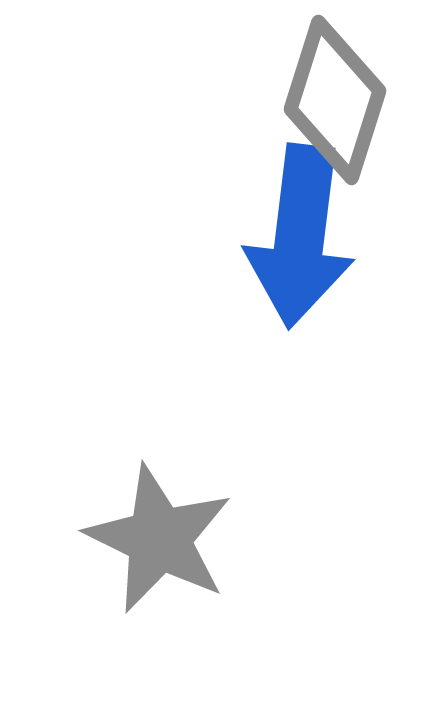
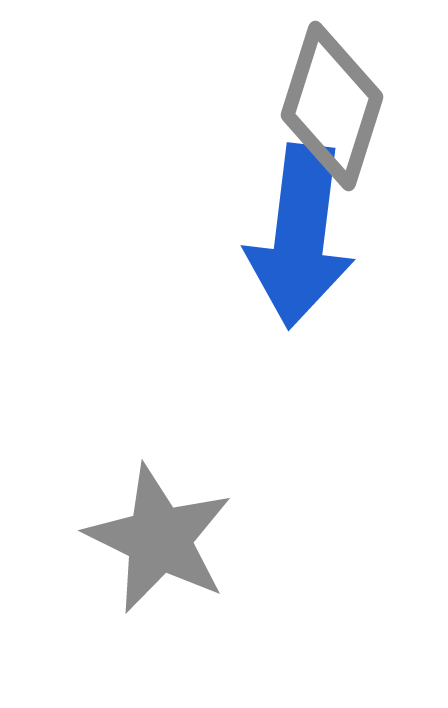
gray diamond: moved 3 px left, 6 px down
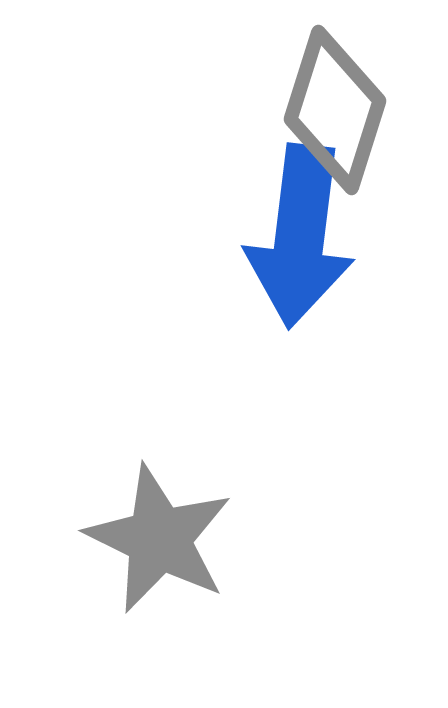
gray diamond: moved 3 px right, 4 px down
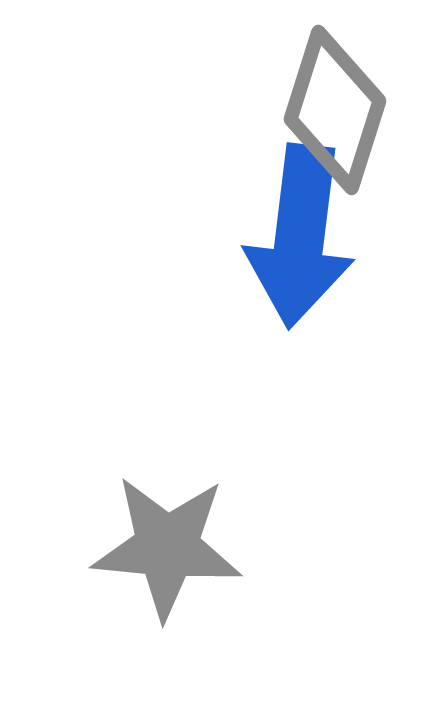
gray star: moved 8 px right, 8 px down; rotated 21 degrees counterclockwise
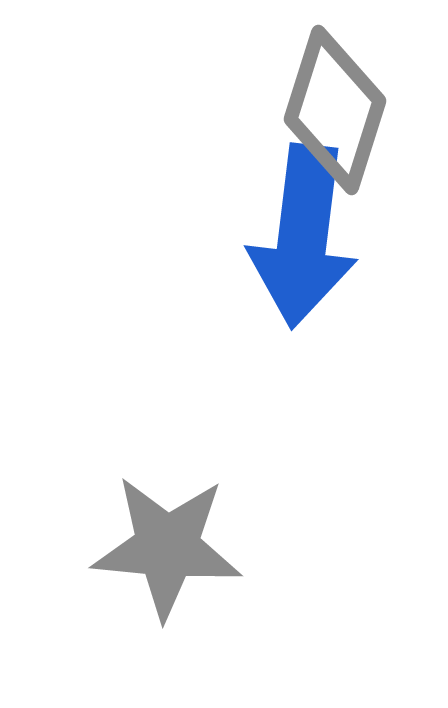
blue arrow: moved 3 px right
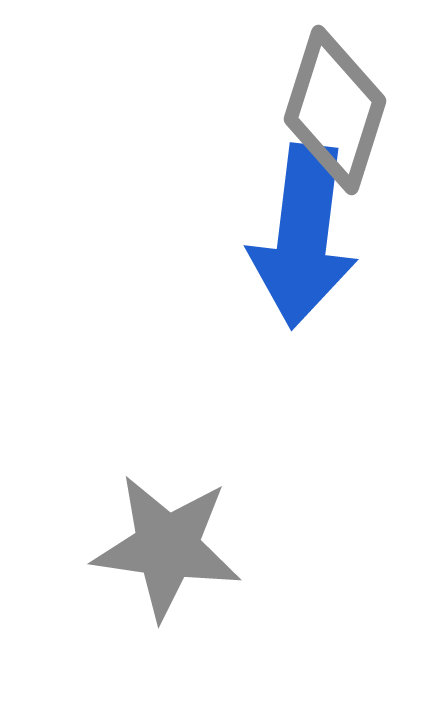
gray star: rotated 3 degrees clockwise
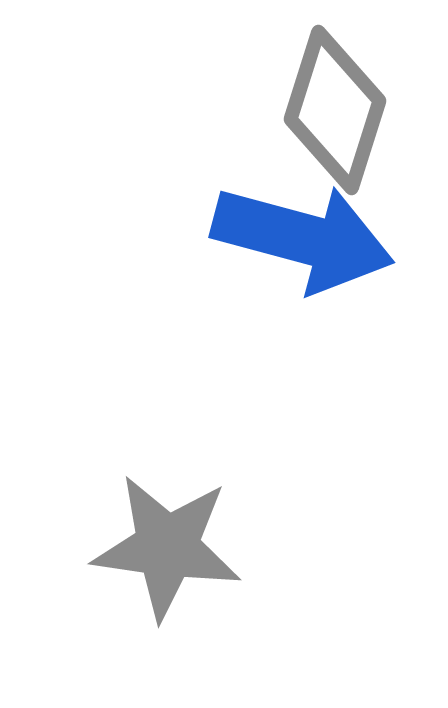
blue arrow: moved 2 px down; rotated 82 degrees counterclockwise
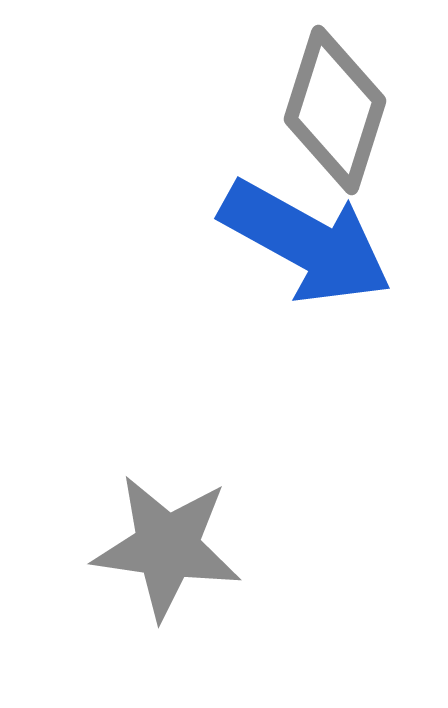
blue arrow: moved 3 px right, 4 px down; rotated 14 degrees clockwise
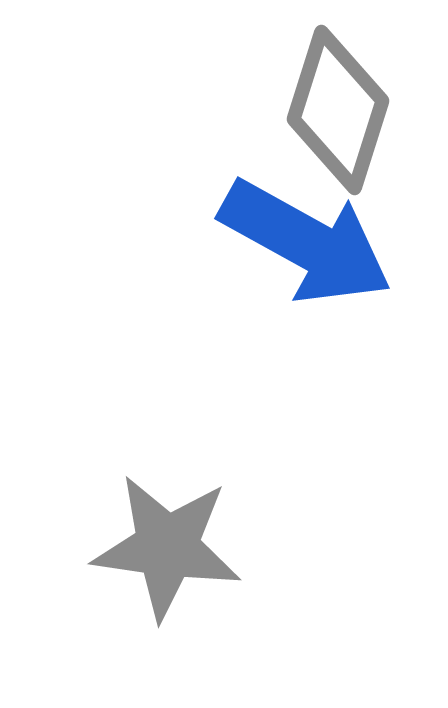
gray diamond: moved 3 px right
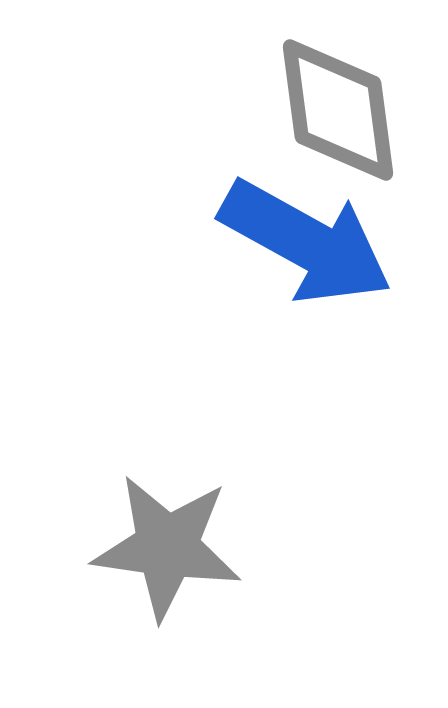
gray diamond: rotated 25 degrees counterclockwise
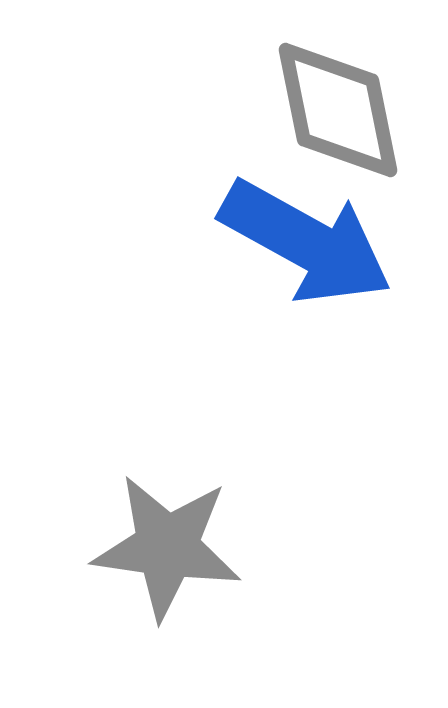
gray diamond: rotated 4 degrees counterclockwise
